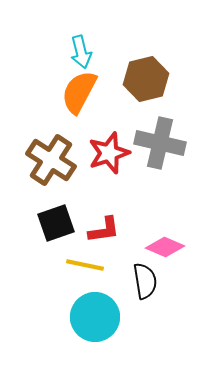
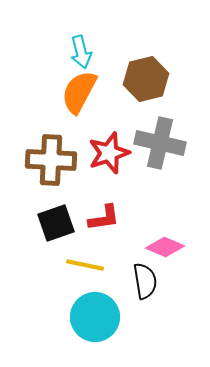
brown cross: rotated 30 degrees counterclockwise
red L-shape: moved 12 px up
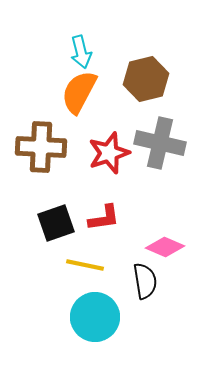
brown cross: moved 10 px left, 13 px up
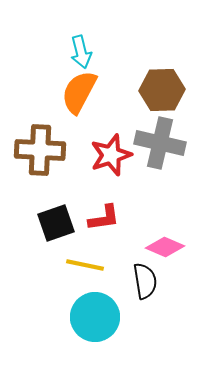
brown hexagon: moved 16 px right, 11 px down; rotated 12 degrees clockwise
brown cross: moved 1 px left, 3 px down
red star: moved 2 px right, 2 px down
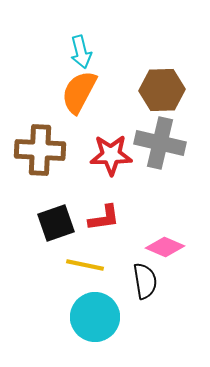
red star: rotated 18 degrees clockwise
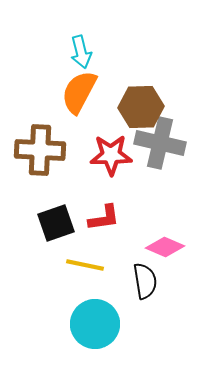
brown hexagon: moved 21 px left, 17 px down
cyan circle: moved 7 px down
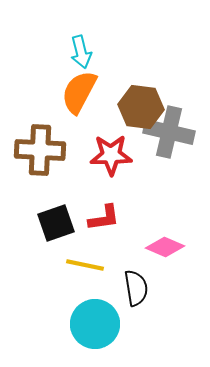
brown hexagon: rotated 9 degrees clockwise
gray cross: moved 9 px right, 11 px up
black semicircle: moved 9 px left, 7 px down
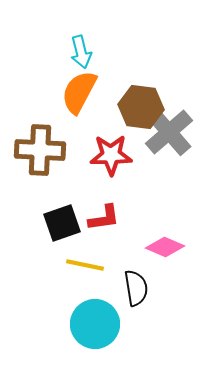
gray cross: rotated 36 degrees clockwise
black square: moved 6 px right
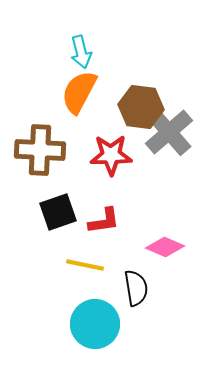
red L-shape: moved 3 px down
black square: moved 4 px left, 11 px up
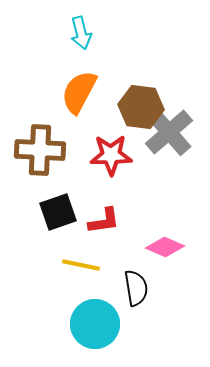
cyan arrow: moved 19 px up
yellow line: moved 4 px left
